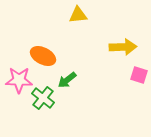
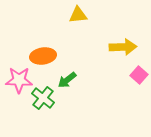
orange ellipse: rotated 35 degrees counterclockwise
pink square: rotated 24 degrees clockwise
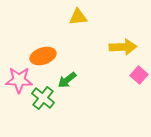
yellow triangle: moved 2 px down
orange ellipse: rotated 10 degrees counterclockwise
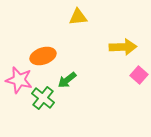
pink star: rotated 12 degrees clockwise
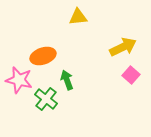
yellow arrow: rotated 24 degrees counterclockwise
pink square: moved 8 px left
green arrow: rotated 108 degrees clockwise
green cross: moved 3 px right, 1 px down
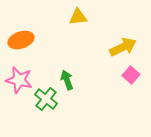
orange ellipse: moved 22 px left, 16 px up
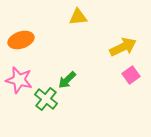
pink square: rotated 12 degrees clockwise
green arrow: rotated 114 degrees counterclockwise
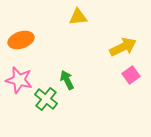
green arrow: rotated 108 degrees clockwise
